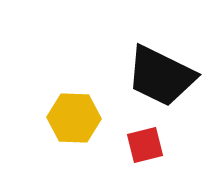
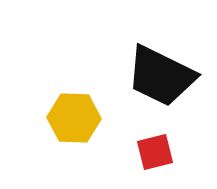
red square: moved 10 px right, 7 px down
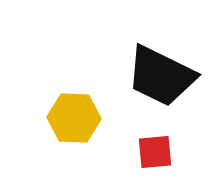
red square: rotated 9 degrees clockwise
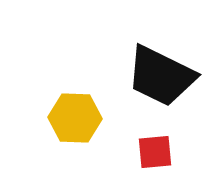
yellow hexagon: moved 1 px right
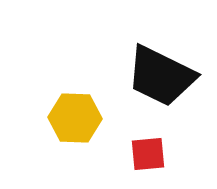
red square: moved 7 px left, 2 px down
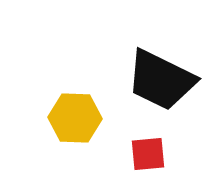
black trapezoid: moved 4 px down
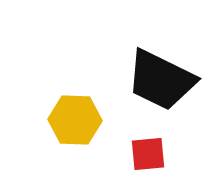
yellow hexagon: moved 2 px down
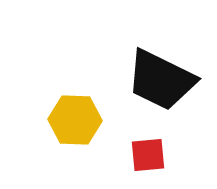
red square: moved 1 px down
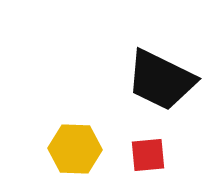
yellow hexagon: moved 29 px down
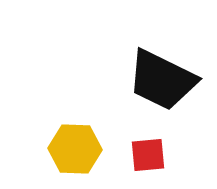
black trapezoid: moved 1 px right
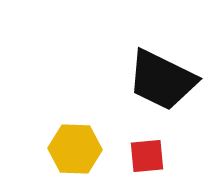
red square: moved 1 px left, 1 px down
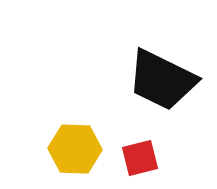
red square: moved 7 px left, 2 px down; rotated 9 degrees counterclockwise
